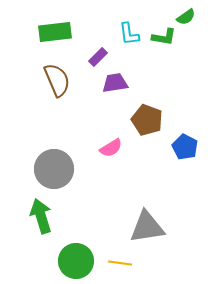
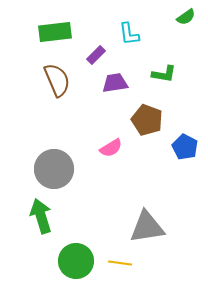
green L-shape: moved 37 px down
purple rectangle: moved 2 px left, 2 px up
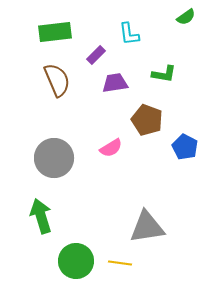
gray circle: moved 11 px up
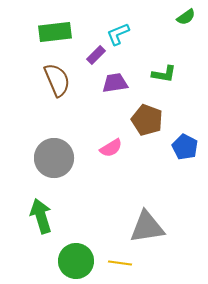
cyan L-shape: moved 11 px left; rotated 75 degrees clockwise
